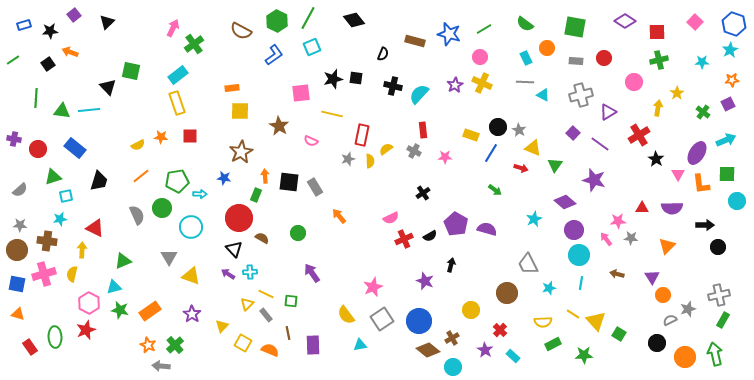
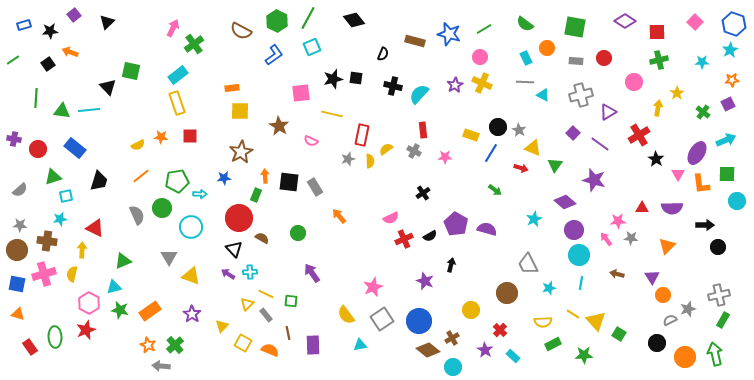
blue star at (224, 178): rotated 16 degrees counterclockwise
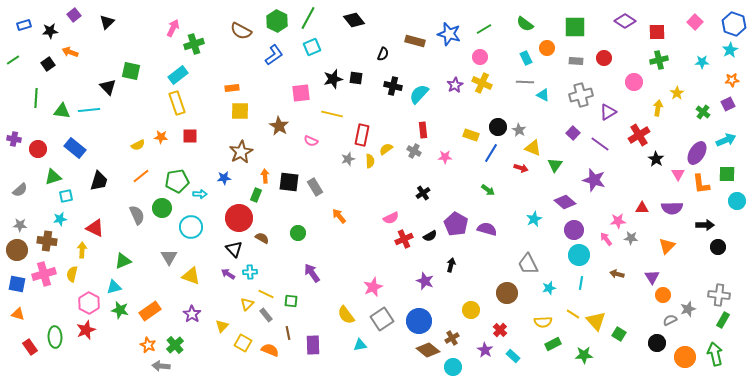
green square at (575, 27): rotated 10 degrees counterclockwise
green cross at (194, 44): rotated 18 degrees clockwise
green arrow at (495, 190): moved 7 px left
gray cross at (719, 295): rotated 20 degrees clockwise
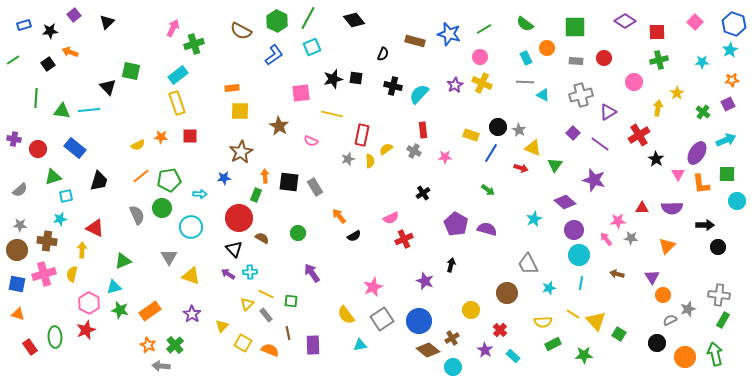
green pentagon at (177, 181): moved 8 px left, 1 px up
black semicircle at (430, 236): moved 76 px left
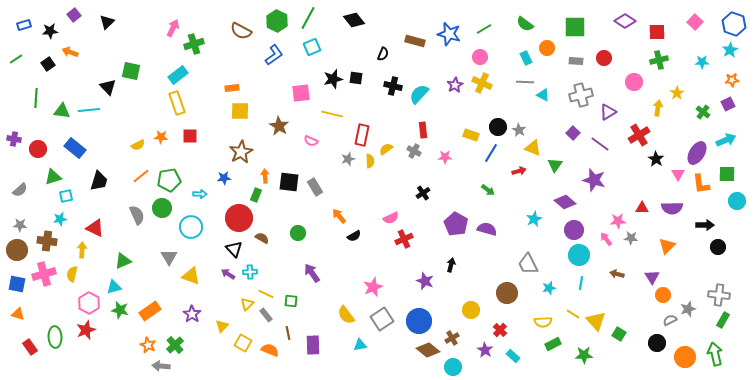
green line at (13, 60): moved 3 px right, 1 px up
red arrow at (521, 168): moved 2 px left, 3 px down; rotated 32 degrees counterclockwise
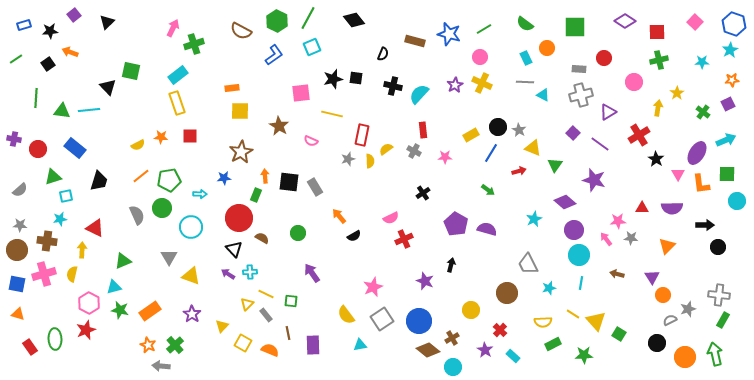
gray rectangle at (576, 61): moved 3 px right, 8 px down
yellow rectangle at (471, 135): rotated 49 degrees counterclockwise
green ellipse at (55, 337): moved 2 px down
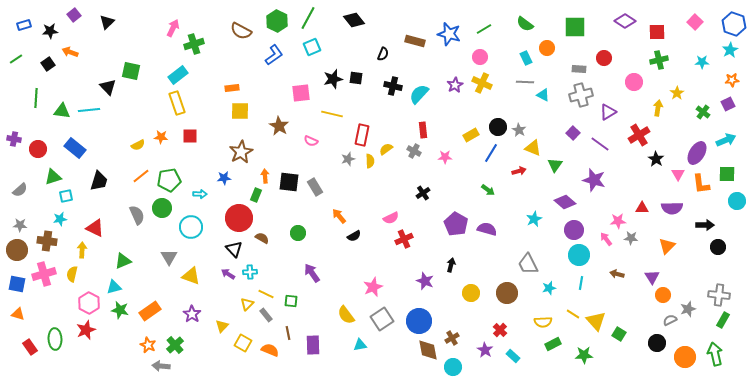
yellow circle at (471, 310): moved 17 px up
brown diamond at (428, 350): rotated 40 degrees clockwise
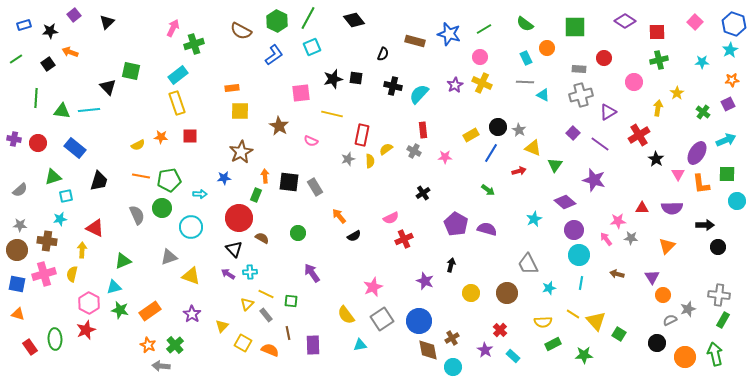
red circle at (38, 149): moved 6 px up
orange line at (141, 176): rotated 48 degrees clockwise
gray triangle at (169, 257): rotated 42 degrees clockwise
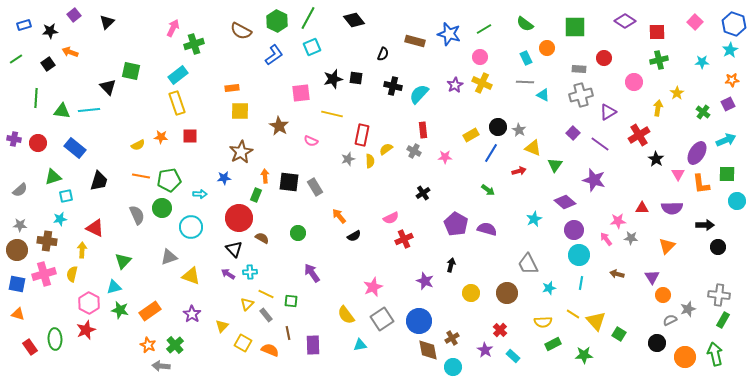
green triangle at (123, 261): rotated 24 degrees counterclockwise
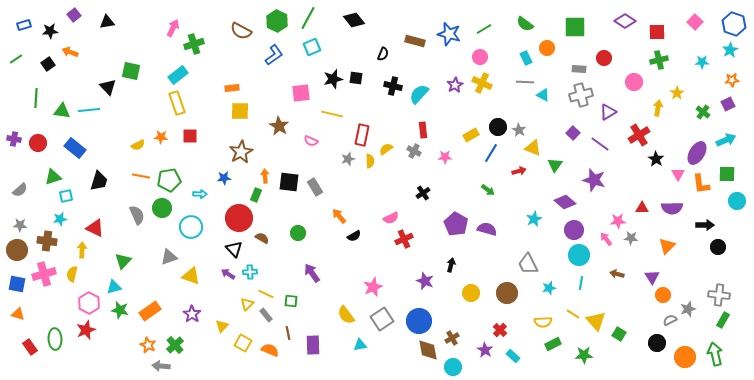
black triangle at (107, 22): rotated 35 degrees clockwise
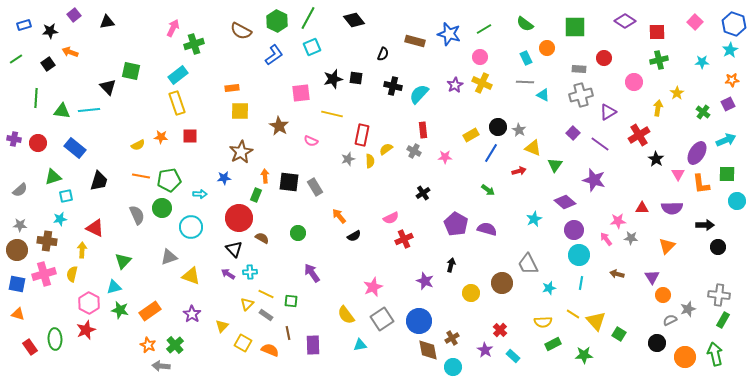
brown circle at (507, 293): moved 5 px left, 10 px up
gray rectangle at (266, 315): rotated 16 degrees counterclockwise
